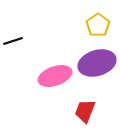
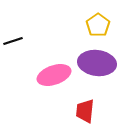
purple ellipse: rotated 24 degrees clockwise
pink ellipse: moved 1 px left, 1 px up
red trapezoid: rotated 15 degrees counterclockwise
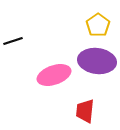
purple ellipse: moved 2 px up
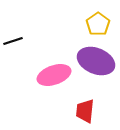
yellow pentagon: moved 1 px up
purple ellipse: moved 1 px left; rotated 15 degrees clockwise
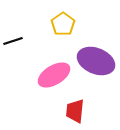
yellow pentagon: moved 35 px left
pink ellipse: rotated 12 degrees counterclockwise
red trapezoid: moved 10 px left
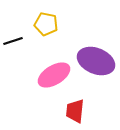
yellow pentagon: moved 17 px left; rotated 25 degrees counterclockwise
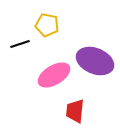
yellow pentagon: moved 1 px right, 1 px down
black line: moved 7 px right, 3 px down
purple ellipse: moved 1 px left
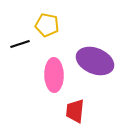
pink ellipse: rotated 60 degrees counterclockwise
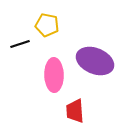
red trapezoid: rotated 10 degrees counterclockwise
